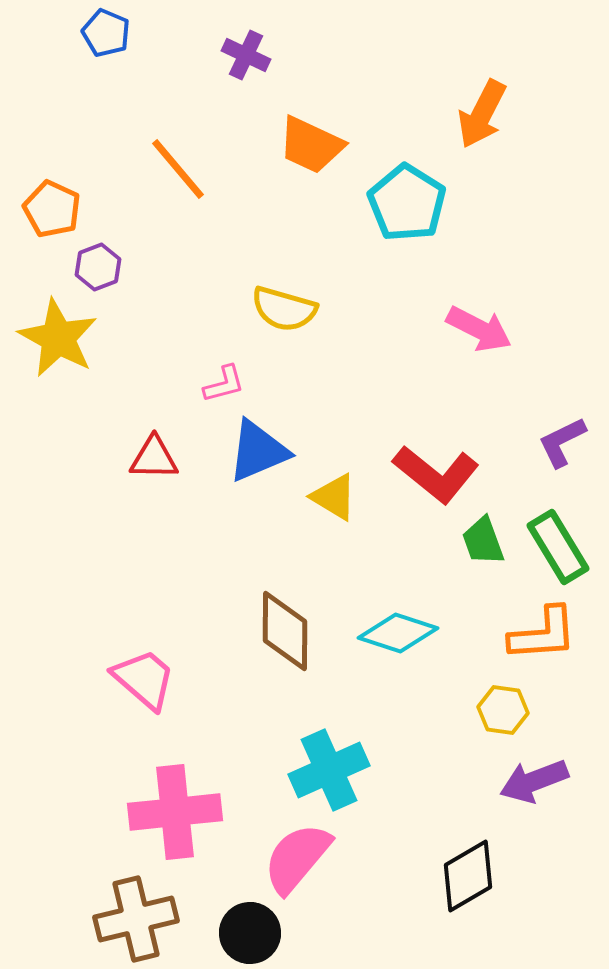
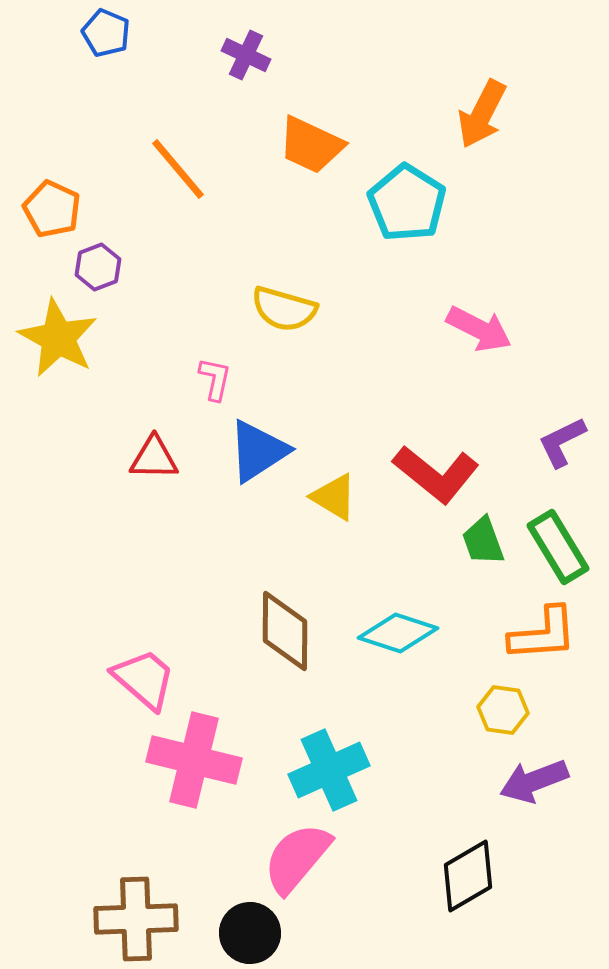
pink L-shape: moved 9 px left, 5 px up; rotated 63 degrees counterclockwise
blue triangle: rotated 10 degrees counterclockwise
pink cross: moved 19 px right, 52 px up; rotated 20 degrees clockwise
brown cross: rotated 12 degrees clockwise
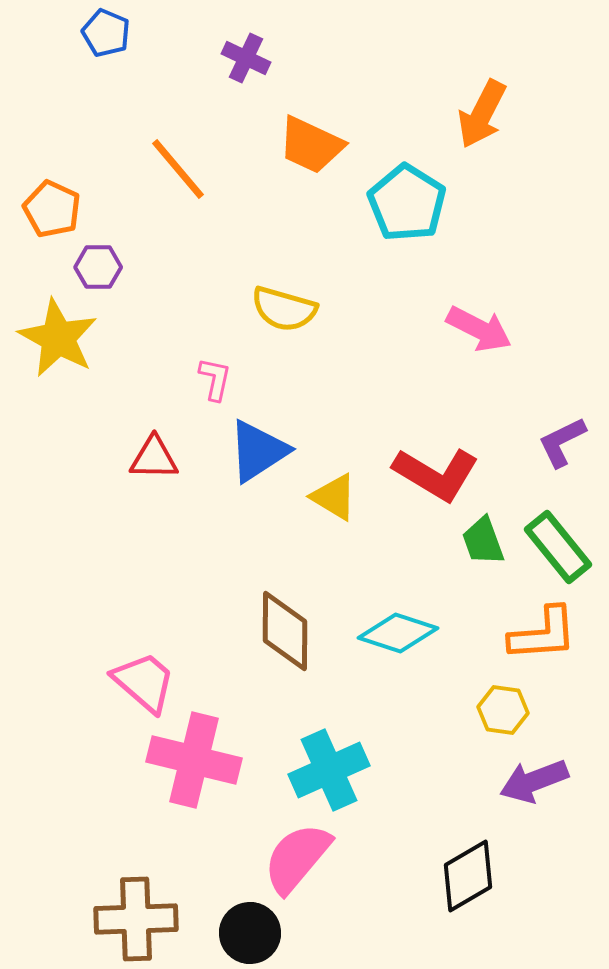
purple cross: moved 3 px down
purple hexagon: rotated 21 degrees clockwise
red L-shape: rotated 8 degrees counterclockwise
green rectangle: rotated 8 degrees counterclockwise
pink trapezoid: moved 3 px down
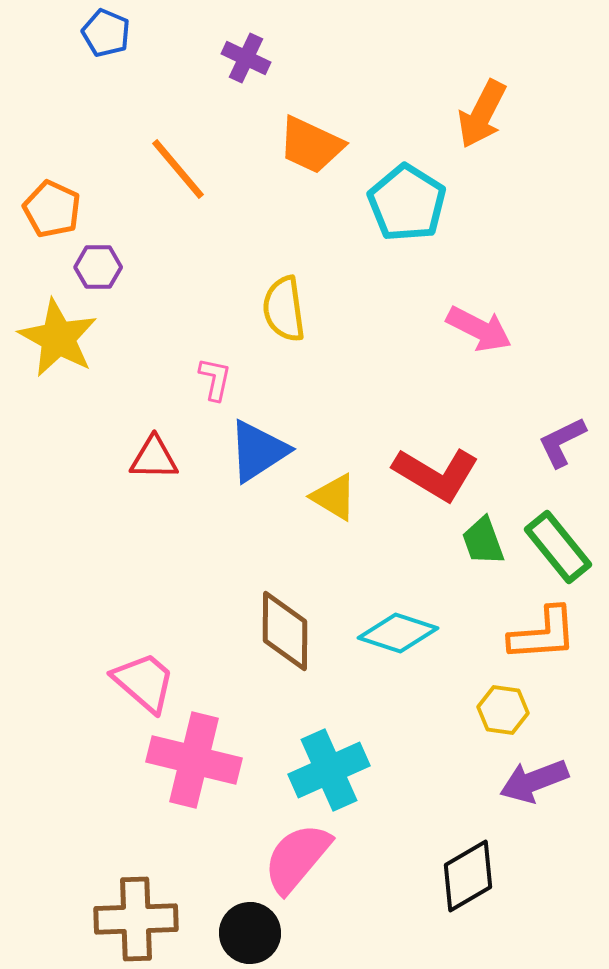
yellow semicircle: rotated 66 degrees clockwise
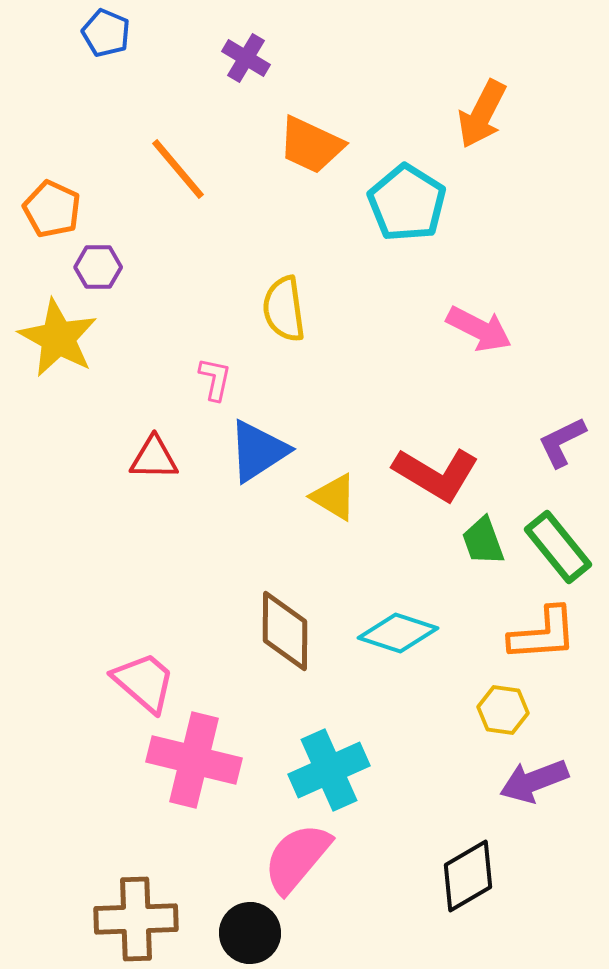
purple cross: rotated 6 degrees clockwise
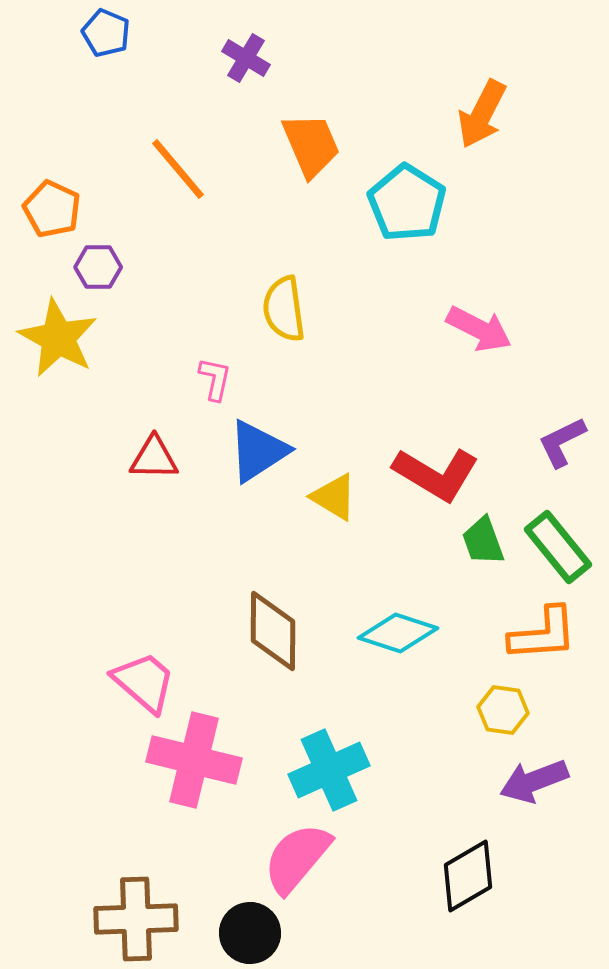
orange trapezoid: rotated 138 degrees counterclockwise
brown diamond: moved 12 px left
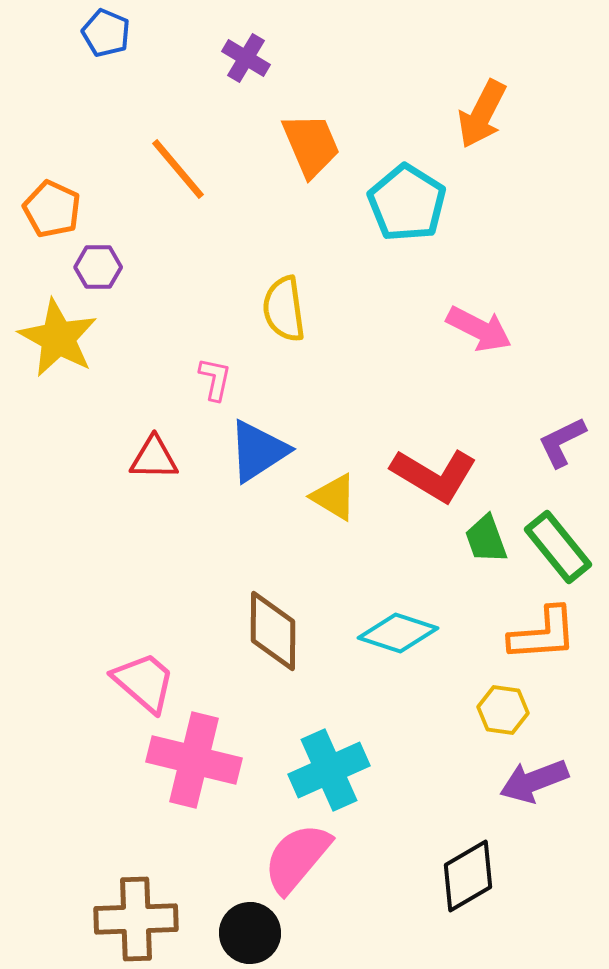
red L-shape: moved 2 px left, 1 px down
green trapezoid: moved 3 px right, 2 px up
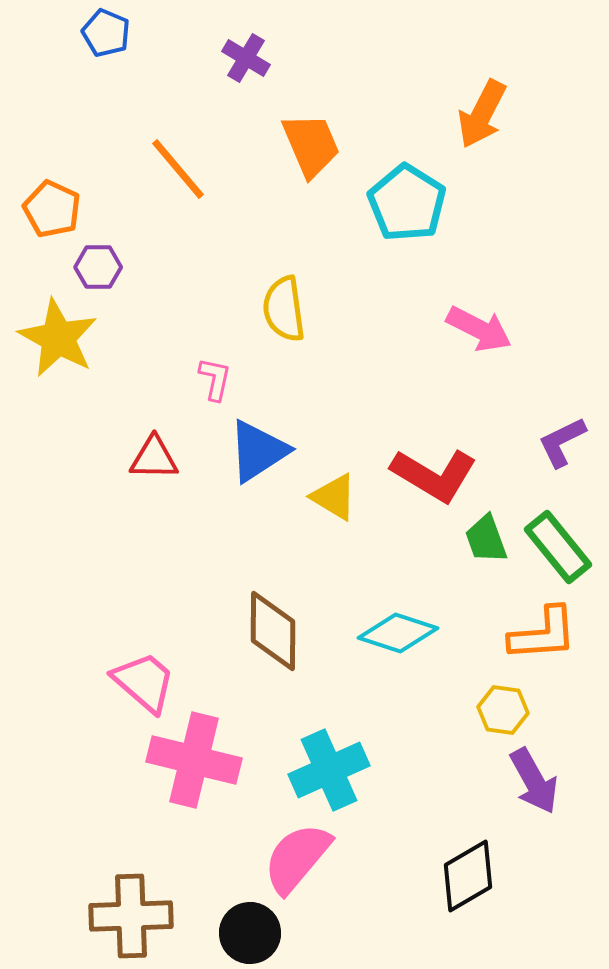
purple arrow: rotated 98 degrees counterclockwise
brown cross: moved 5 px left, 3 px up
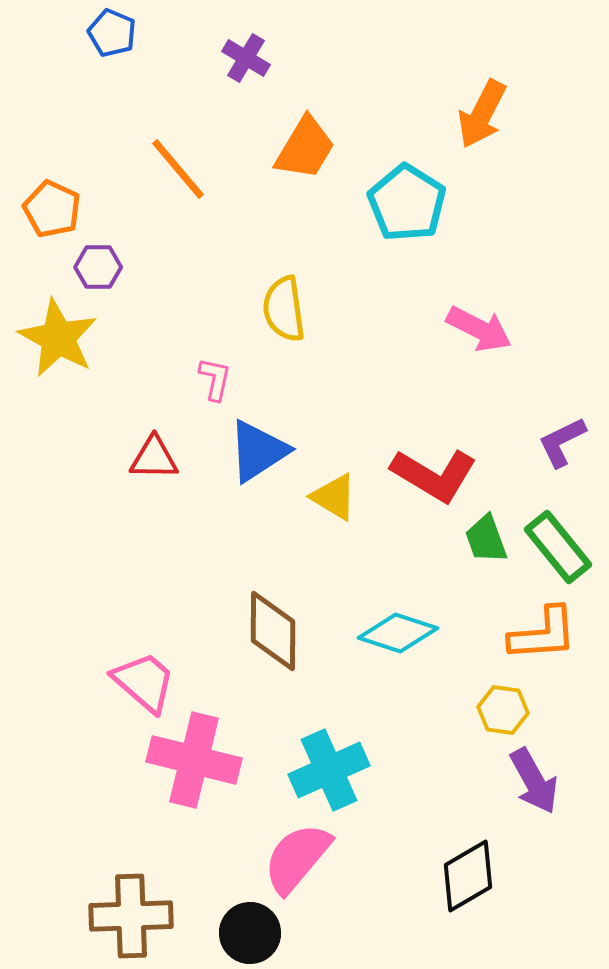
blue pentagon: moved 6 px right
orange trapezoid: moved 6 px left, 3 px down; rotated 54 degrees clockwise
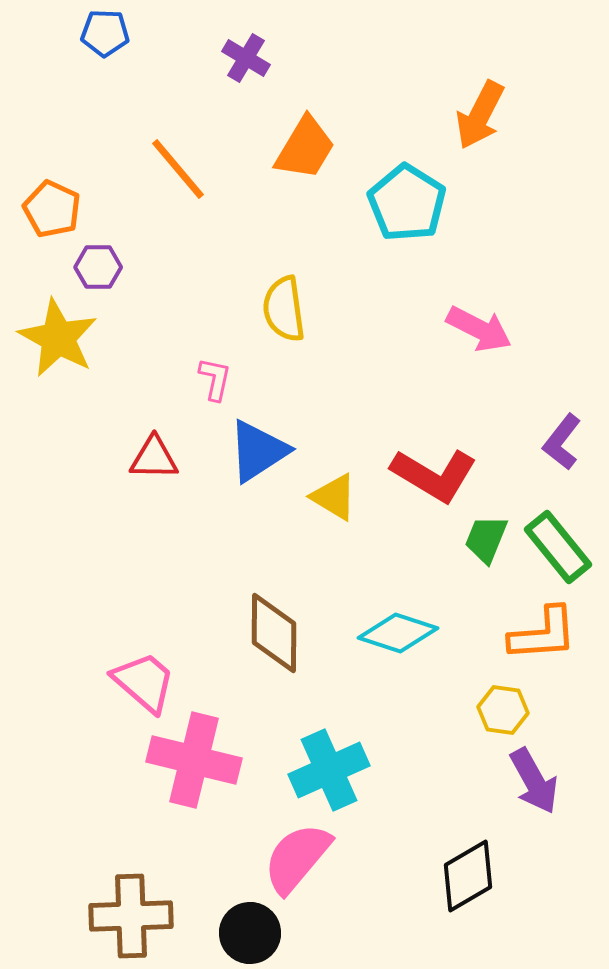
blue pentagon: moved 7 px left; rotated 21 degrees counterclockwise
orange arrow: moved 2 px left, 1 px down
purple L-shape: rotated 26 degrees counterclockwise
green trapezoid: rotated 42 degrees clockwise
brown diamond: moved 1 px right, 2 px down
